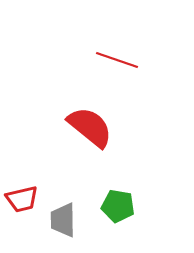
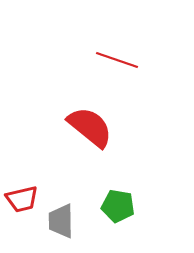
gray trapezoid: moved 2 px left, 1 px down
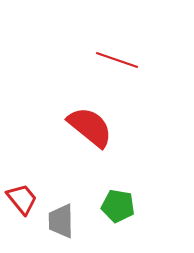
red trapezoid: rotated 116 degrees counterclockwise
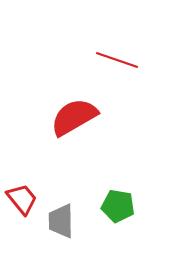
red semicircle: moved 16 px left, 10 px up; rotated 69 degrees counterclockwise
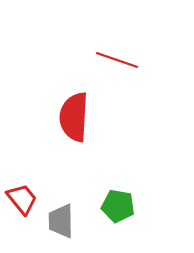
red semicircle: rotated 57 degrees counterclockwise
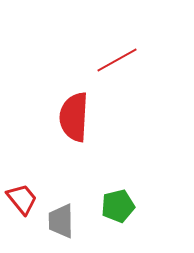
red line: rotated 48 degrees counterclockwise
green pentagon: rotated 24 degrees counterclockwise
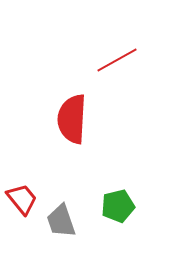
red semicircle: moved 2 px left, 2 px down
gray trapezoid: rotated 18 degrees counterclockwise
